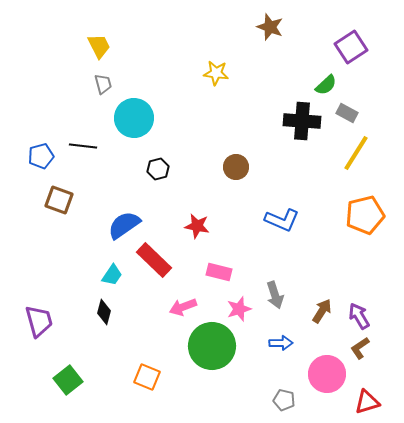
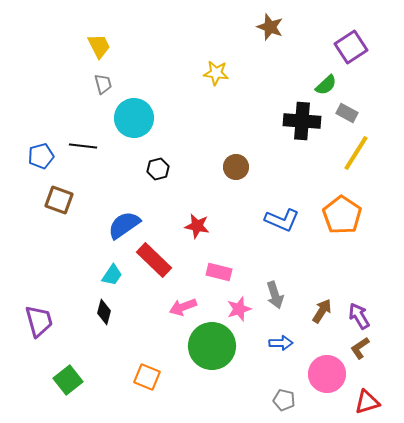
orange pentagon: moved 23 px left; rotated 24 degrees counterclockwise
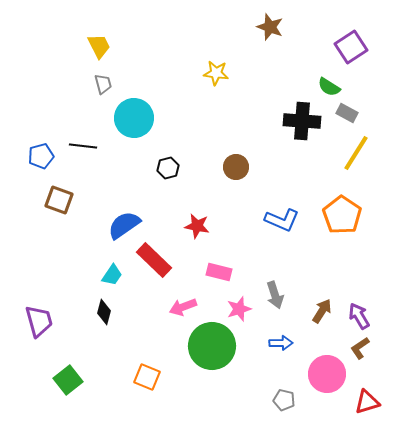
green semicircle: moved 3 px right, 2 px down; rotated 75 degrees clockwise
black hexagon: moved 10 px right, 1 px up
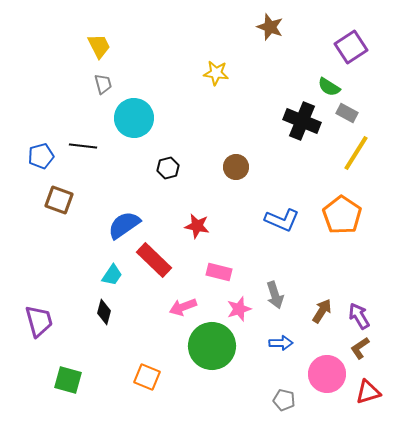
black cross: rotated 18 degrees clockwise
green square: rotated 36 degrees counterclockwise
red triangle: moved 1 px right, 10 px up
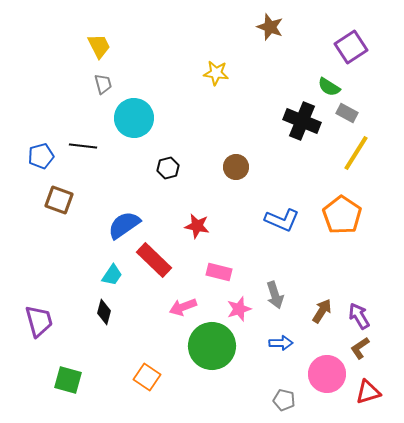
orange square: rotated 12 degrees clockwise
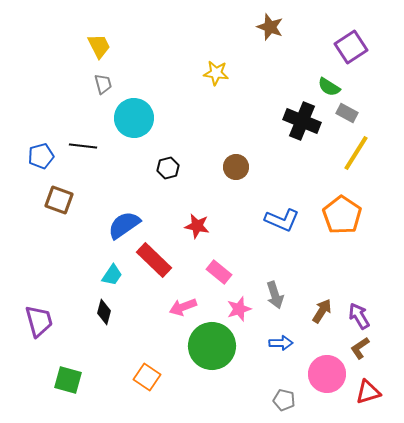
pink rectangle: rotated 25 degrees clockwise
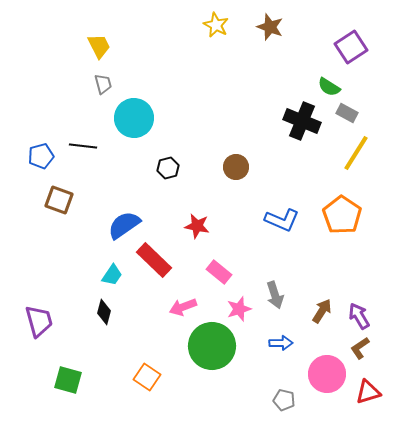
yellow star: moved 48 px up; rotated 20 degrees clockwise
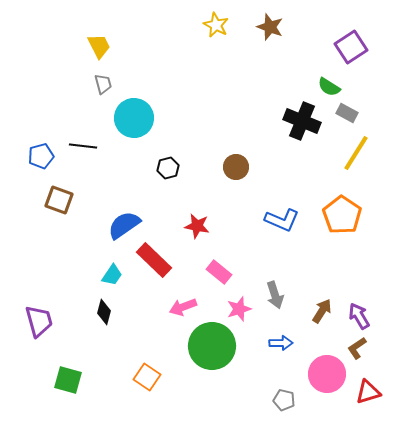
brown L-shape: moved 3 px left
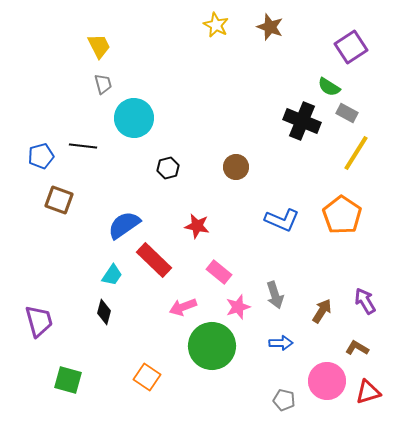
pink star: moved 1 px left, 2 px up
purple arrow: moved 6 px right, 15 px up
brown L-shape: rotated 65 degrees clockwise
pink circle: moved 7 px down
